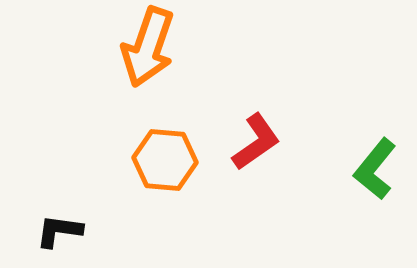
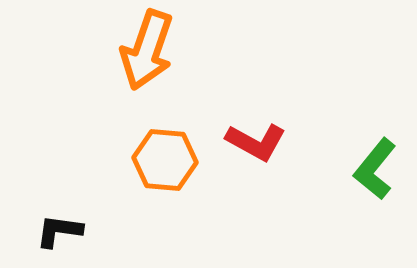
orange arrow: moved 1 px left, 3 px down
red L-shape: rotated 64 degrees clockwise
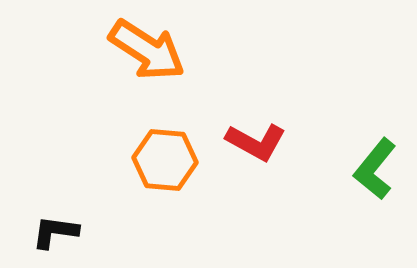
orange arrow: rotated 76 degrees counterclockwise
black L-shape: moved 4 px left, 1 px down
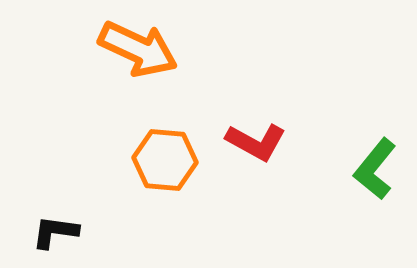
orange arrow: moved 9 px left, 1 px up; rotated 8 degrees counterclockwise
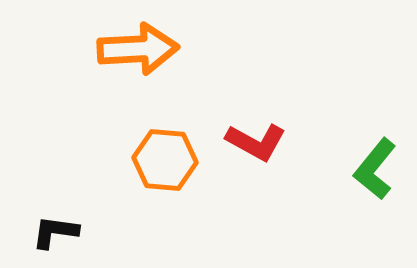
orange arrow: rotated 28 degrees counterclockwise
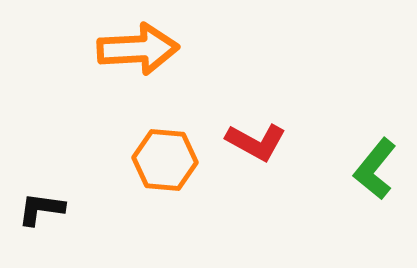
black L-shape: moved 14 px left, 23 px up
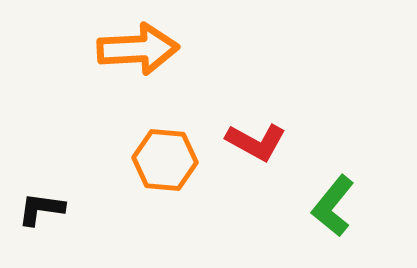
green L-shape: moved 42 px left, 37 px down
